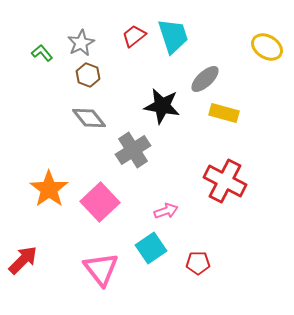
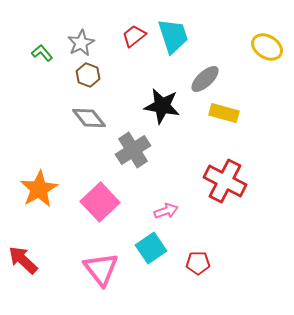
orange star: moved 10 px left; rotated 6 degrees clockwise
red arrow: rotated 92 degrees counterclockwise
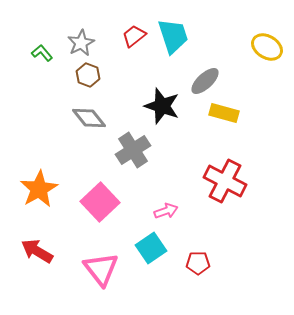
gray ellipse: moved 2 px down
black star: rotated 9 degrees clockwise
red arrow: moved 14 px right, 9 px up; rotated 12 degrees counterclockwise
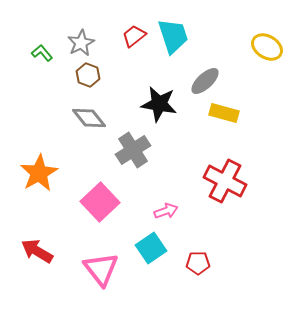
black star: moved 3 px left, 2 px up; rotated 9 degrees counterclockwise
orange star: moved 16 px up
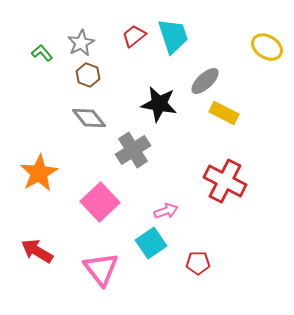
yellow rectangle: rotated 12 degrees clockwise
cyan square: moved 5 px up
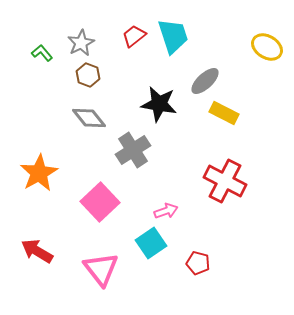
red pentagon: rotated 15 degrees clockwise
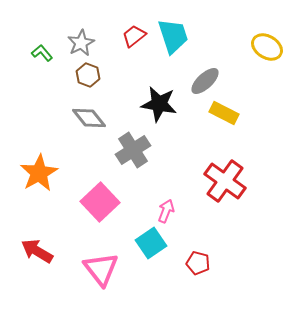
red cross: rotated 9 degrees clockwise
pink arrow: rotated 50 degrees counterclockwise
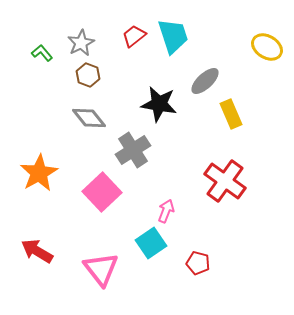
yellow rectangle: moved 7 px right, 1 px down; rotated 40 degrees clockwise
pink square: moved 2 px right, 10 px up
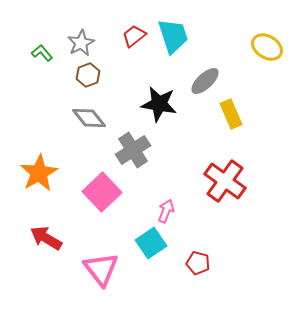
brown hexagon: rotated 20 degrees clockwise
red arrow: moved 9 px right, 13 px up
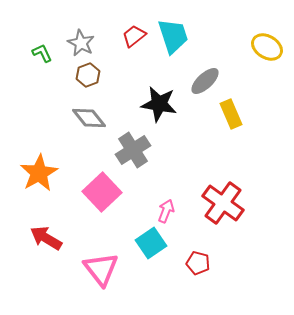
gray star: rotated 16 degrees counterclockwise
green L-shape: rotated 15 degrees clockwise
red cross: moved 2 px left, 22 px down
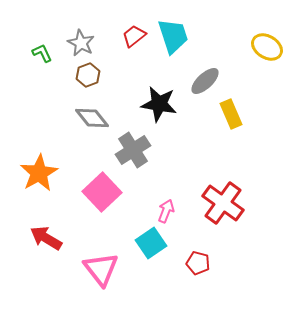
gray diamond: moved 3 px right
